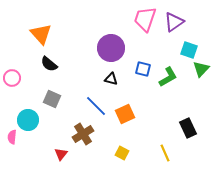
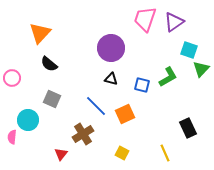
orange triangle: moved 1 px left, 1 px up; rotated 25 degrees clockwise
blue square: moved 1 px left, 16 px down
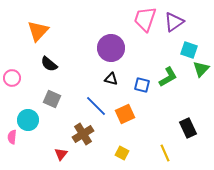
orange triangle: moved 2 px left, 2 px up
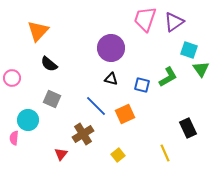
green triangle: rotated 18 degrees counterclockwise
pink semicircle: moved 2 px right, 1 px down
yellow square: moved 4 px left, 2 px down; rotated 24 degrees clockwise
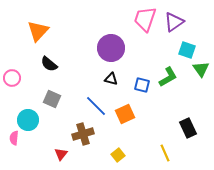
cyan square: moved 2 px left
brown cross: rotated 15 degrees clockwise
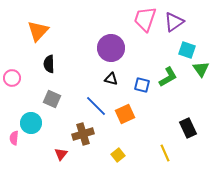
black semicircle: rotated 48 degrees clockwise
cyan circle: moved 3 px right, 3 px down
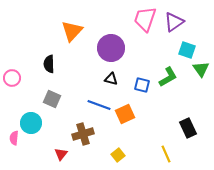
orange triangle: moved 34 px right
blue line: moved 3 px right, 1 px up; rotated 25 degrees counterclockwise
yellow line: moved 1 px right, 1 px down
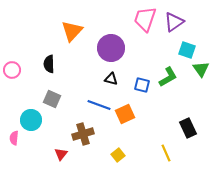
pink circle: moved 8 px up
cyan circle: moved 3 px up
yellow line: moved 1 px up
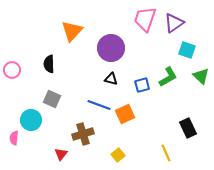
purple triangle: moved 1 px down
green triangle: moved 7 px down; rotated 12 degrees counterclockwise
blue square: rotated 28 degrees counterclockwise
